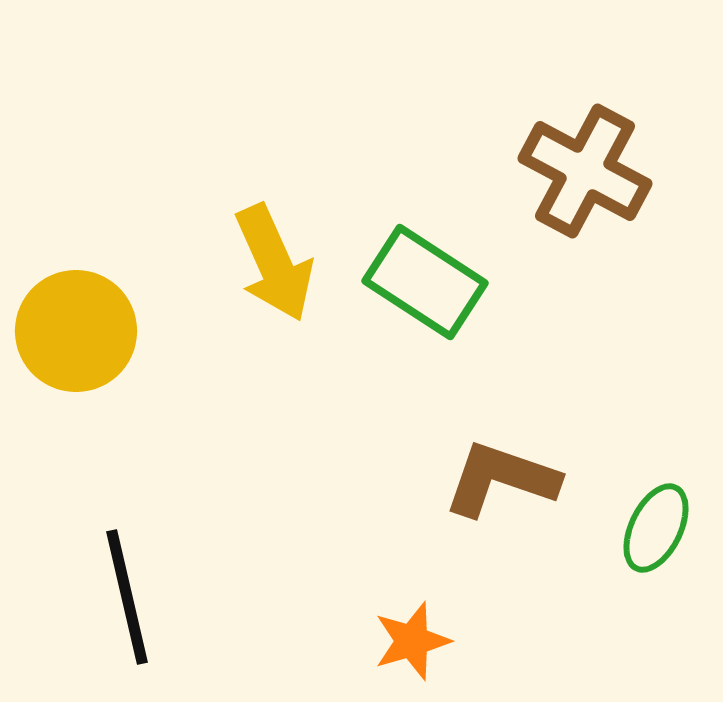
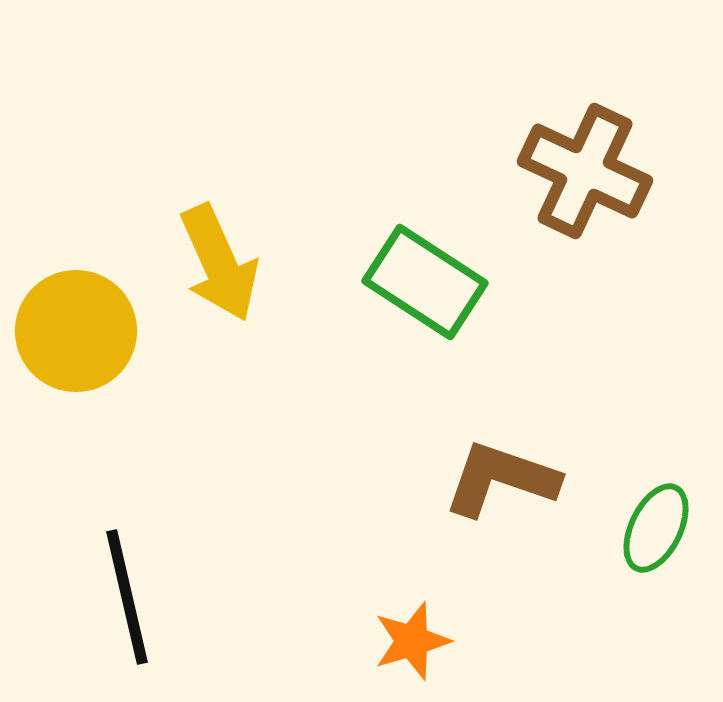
brown cross: rotated 3 degrees counterclockwise
yellow arrow: moved 55 px left
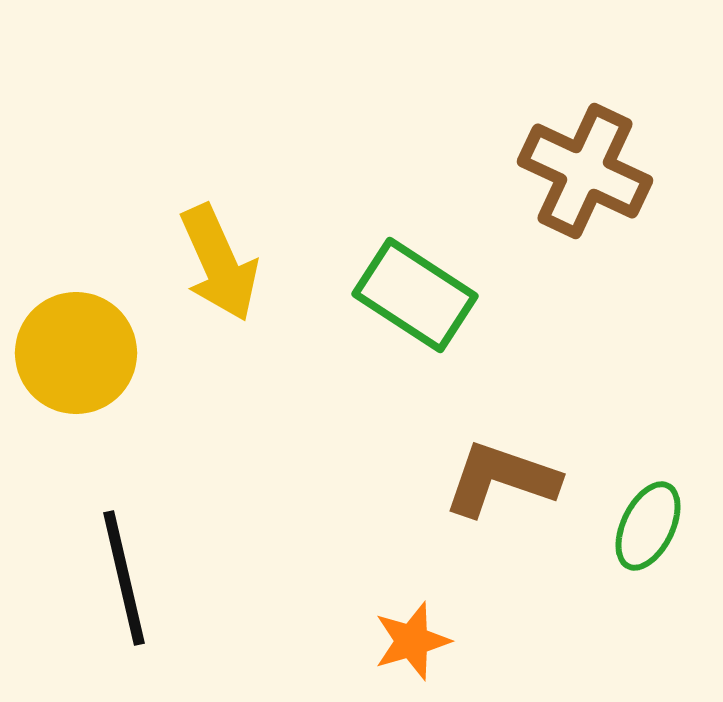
green rectangle: moved 10 px left, 13 px down
yellow circle: moved 22 px down
green ellipse: moved 8 px left, 2 px up
black line: moved 3 px left, 19 px up
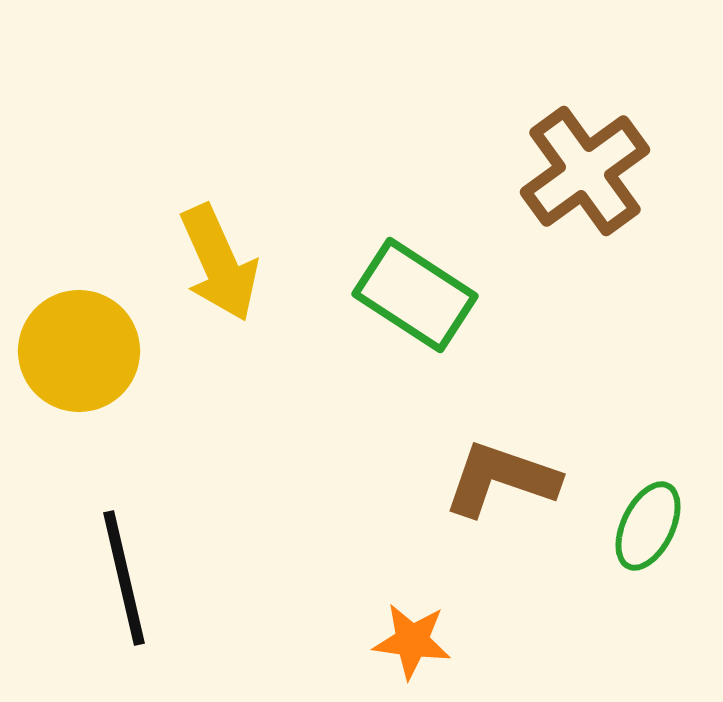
brown cross: rotated 29 degrees clockwise
yellow circle: moved 3 px right, 2 px up
orange star: rotated 24 degrees clockwise
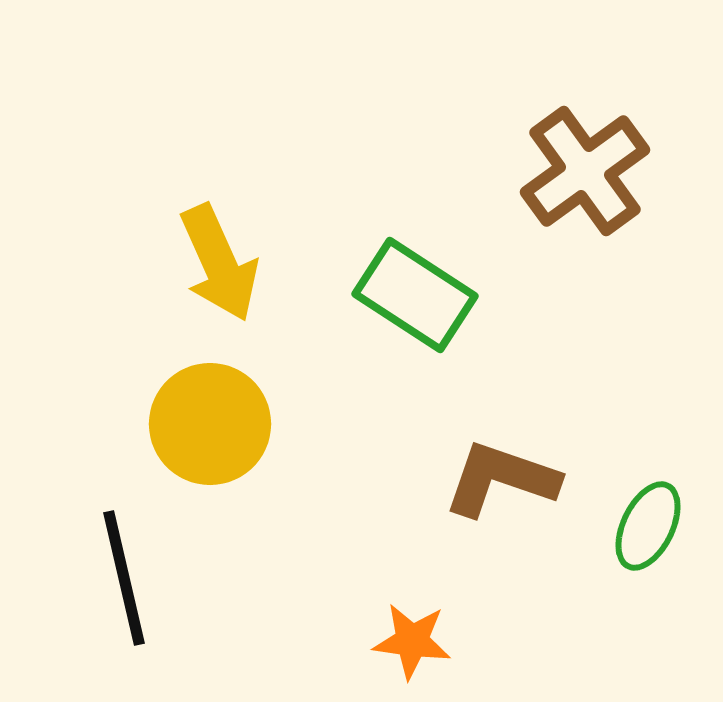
yellow circle: moved 131 px right, 73 px down
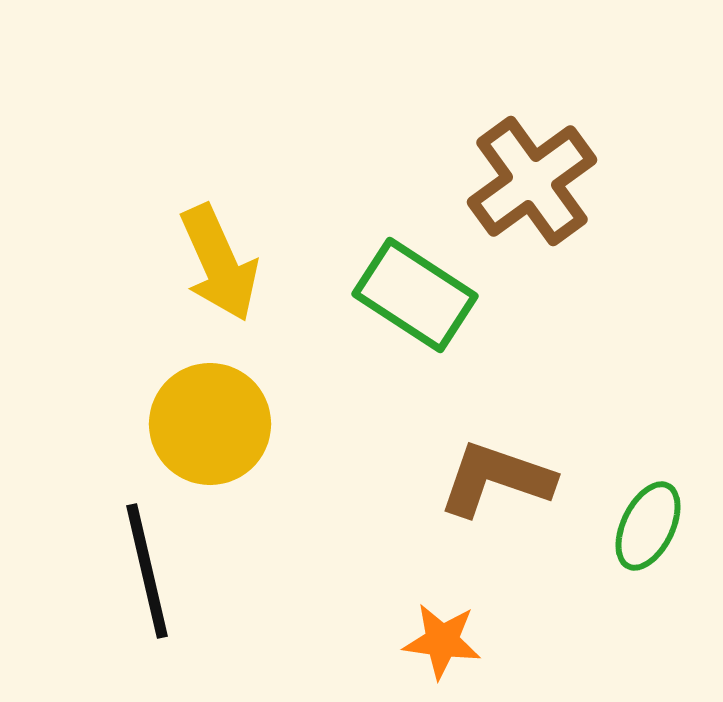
brown cross: moved 53 px left, 10 px down
brown L-shape: moved 5 px left
black line: moved 23 px right, 7 px up
orange star: moved 30 px right
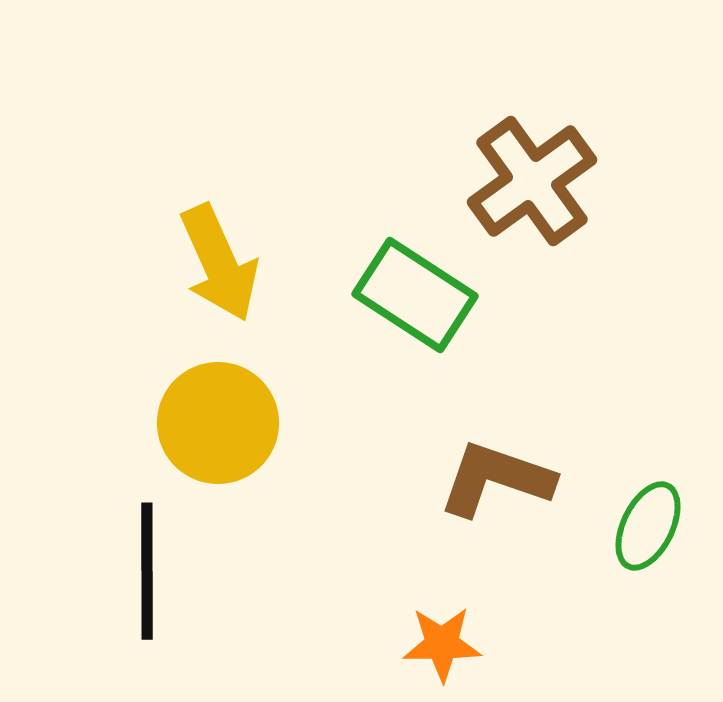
yellow circle: moved 8 px right, 1 px up
black line: rotated 13 degrees clockwise
orange star: moved 3 px down; rotated 8 degrees counterclockwise
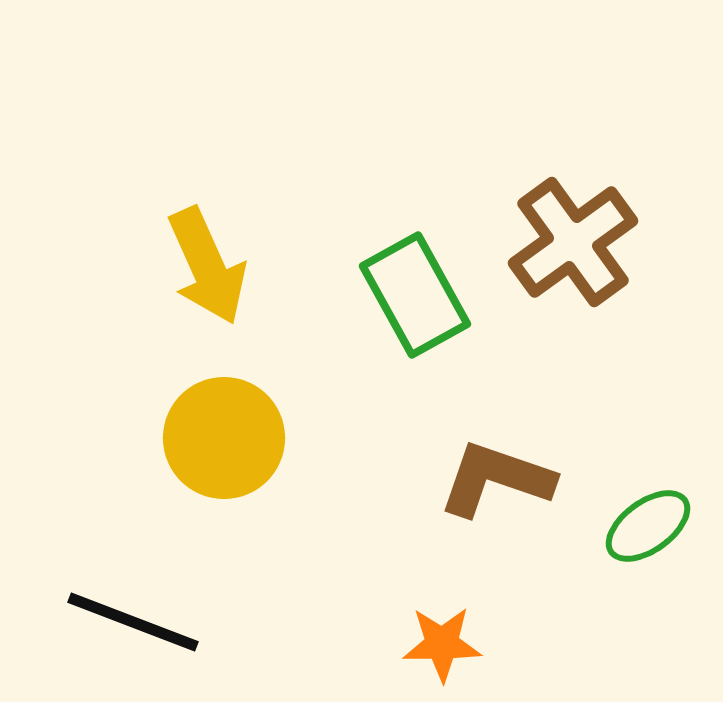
brown cross: moved 41 px right, 61 px down
yellow arrow: moved 12 px left, 3 px down
green rectangle: rotated 28 degrees clockwise
yellow circle: moved 6 px right, 15 px down
green ellipse: rotated 28 degrees clockwise
black line: moved 14 px left, 51 px down; rotated 69 degrees counterclockwise
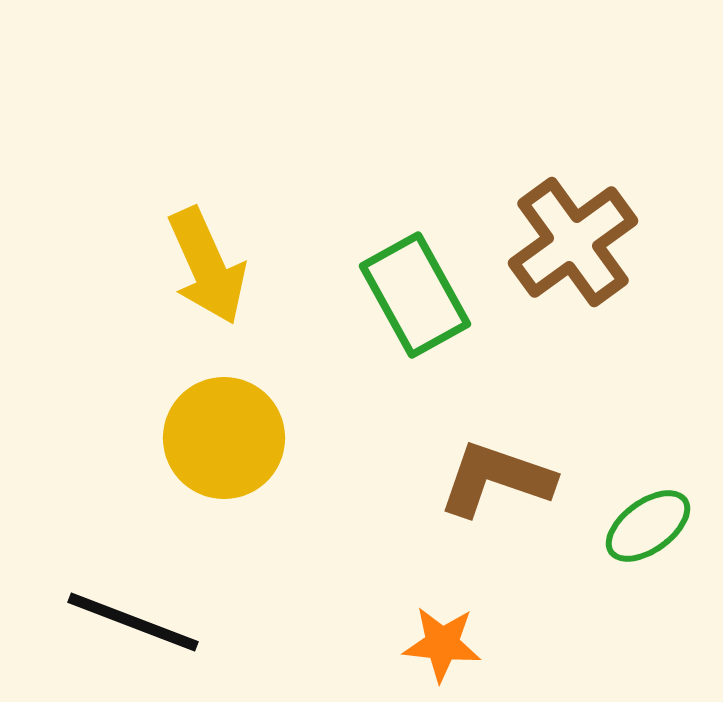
orange star: rotated 6 degrees clockwise
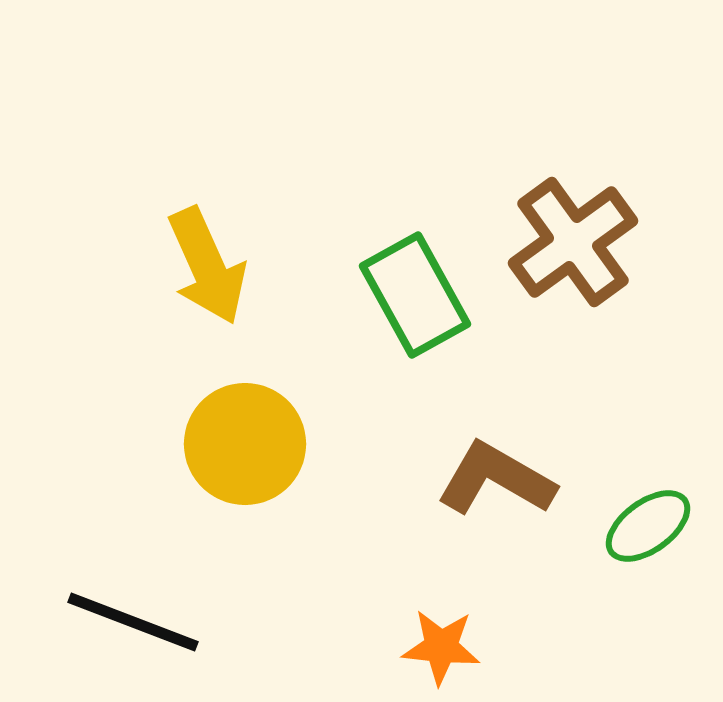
yellow circle: moved 21 px right, 6 px down
brown L-shape: rotated 11 degrees clockwise
orange star: moved 1 px left, 3 px down
